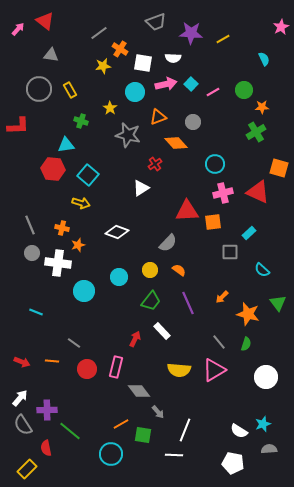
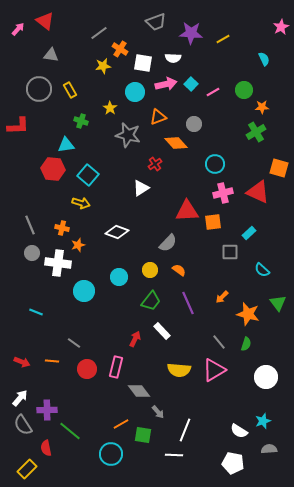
gray circle at (193, 122): moved 1 px right, 2 px down
cyan star at (263, 424): moved 3 px up
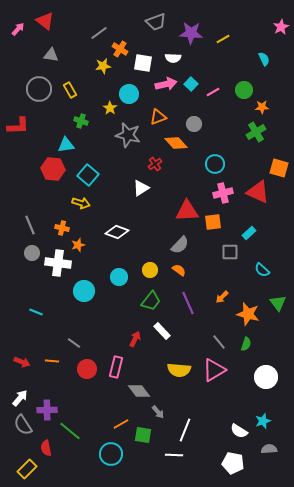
cyan circle at (135, 92): moved 6 px left, 2 px down
gray semicircle at (168, 243): moved 12 px right, 2 px down
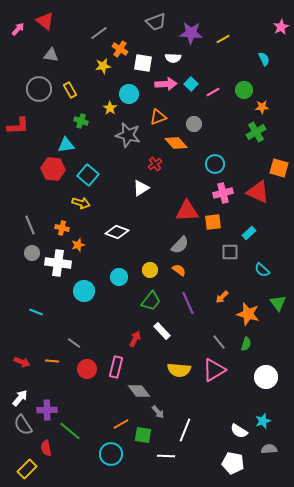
pink arrow at (166, 84): rotated 10 degrees clockwise
white line at (174, 455): moved 8 px left, 1 px down
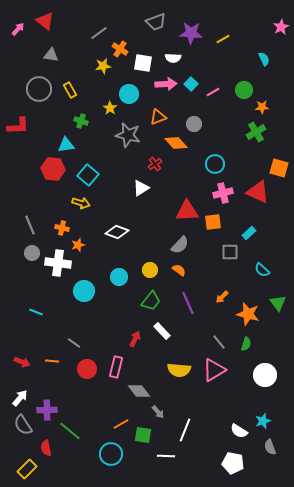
white circle at (266, 377): moved 1 px left, 2 px up
gray semicircle at (269, 449): moved 1 px right, 2 px up; rotated 105 degrees counterclockwise
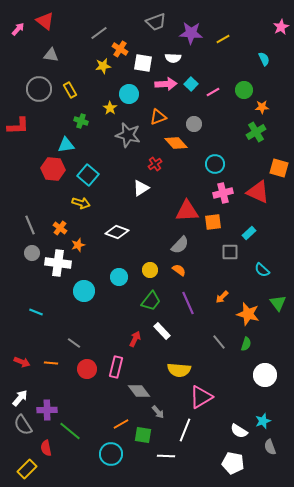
orange cross at (62, 228): moved 2 px left; rotated 24 degrees clockwise
orange line at (52, 361): moved 1 px left, 2 px down
pink triangle at (214, 370): moved 13 px left, 27 px down
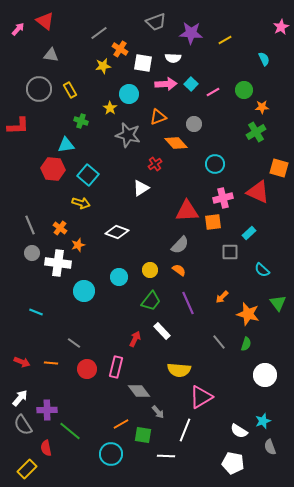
yellow line at (223, 39): moved 2 px right, 1 px down
pink cross at (223, 193): moved 5 px down
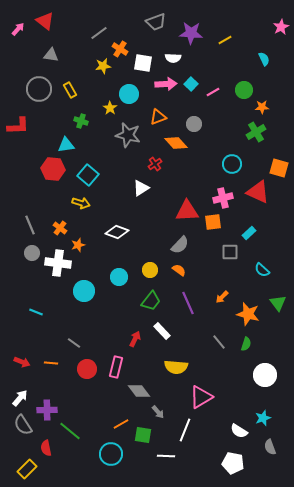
cyan circle at (215, 164): moved 17 px right
yellow semicircle at (179, 370): moved 3 px left, 3 px up
cyan star at (263, 421): moved 3 px up
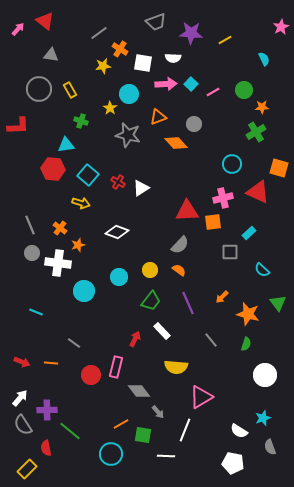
red cross at (155, 164): moved 37 px left, 18 px down; rotated 24 degrees counterclockwise
gray line at (219, 342): moved 8 px left, 2 px up
red circle at (87, 369): moved 4 px right, 6 px down
